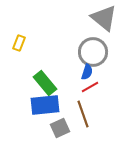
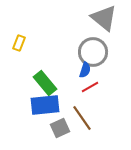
blue semicircle: moved 2 px left, 2 px up
brown line: moved 1 px left, 4 px down; rotated 16 degrees counterclockwise
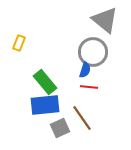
gray triangle: moved 1 px right, 2 px down
green rectangle: moved 1 px up
red line: moved 1 px left; rotated 36 degrees clockwise
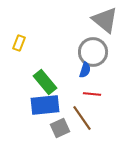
red line: moved 3 px right, 7 px down
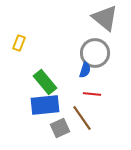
gray triangle: moved 2 px up
gray circle: moved 2 px right, 1 px down
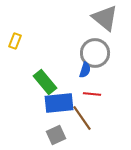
yellow rectangle: moved 4 px left, 2 px up
blue rectangle: moved 14 px right, 2 px up
gray square: moved 4 px left, 7 px down
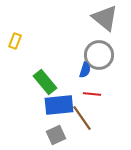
gray circle: moved 4 px right, 2 px down
blue rectangle: moved 2 px down
